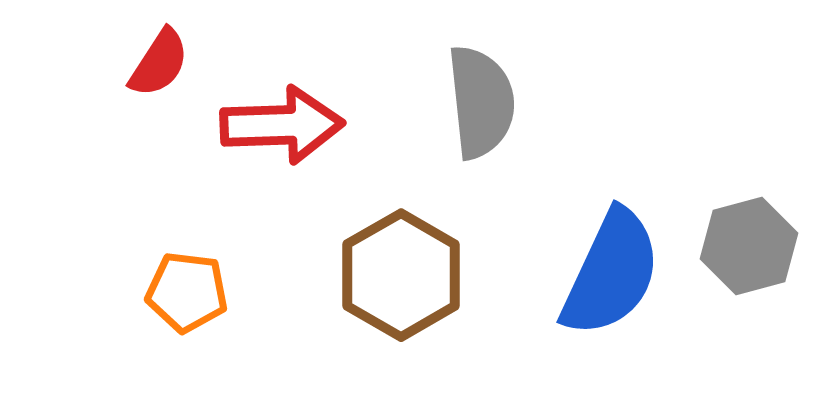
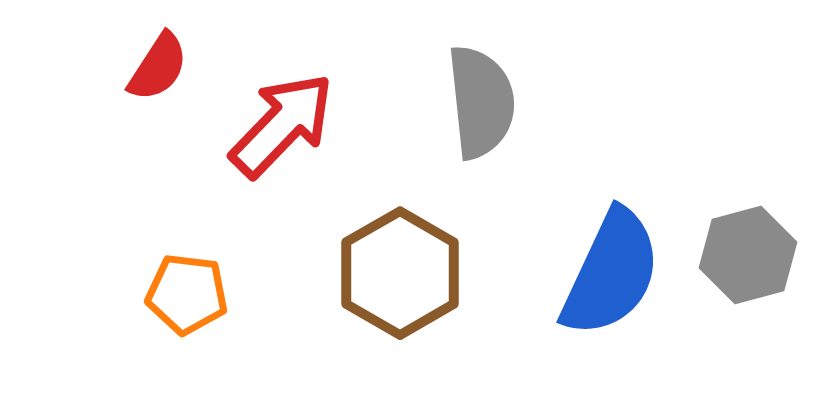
red semicircle: moved 1 px left, 4 px down
red arrow: rotated 44 degrees counterclockwise
gray hexagon: moved 1 px left, 9 px down
brown hexagon: moved 1 px left, 2 px up
orange pentagon: moved 2 px down
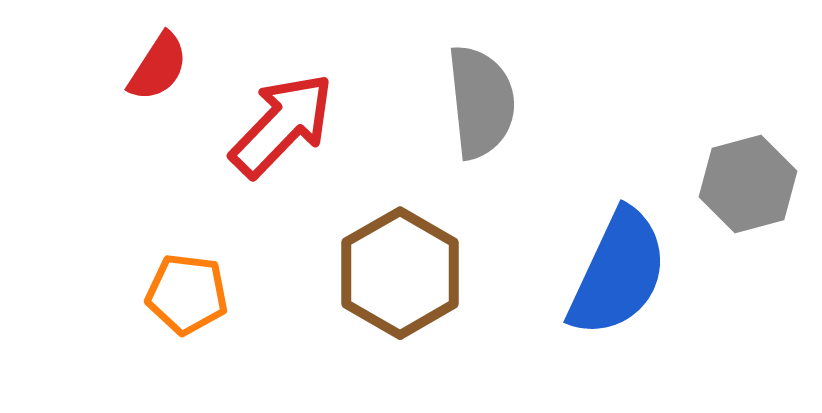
gray hexagon: moved 71 px up
blue semicircle: moved 7 px right
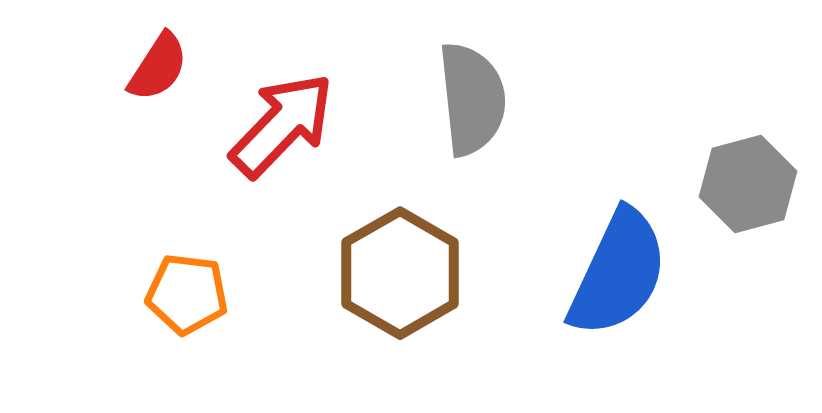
gray semicircle: moved 9 px left, 3 px up
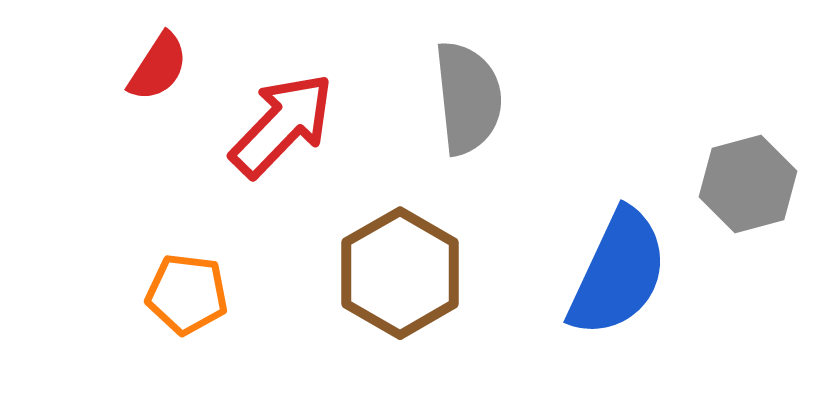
gray semicircle: moved 4 px left, 1 px up
